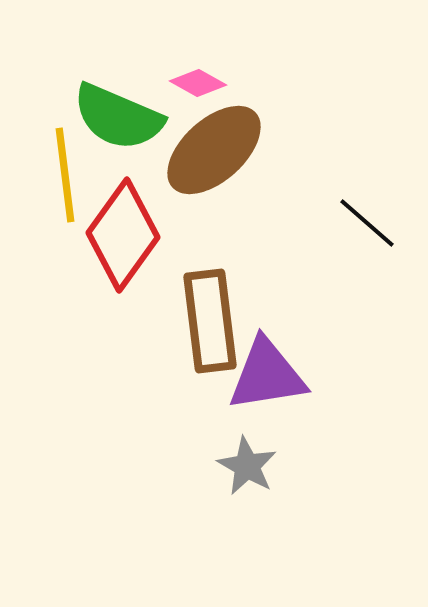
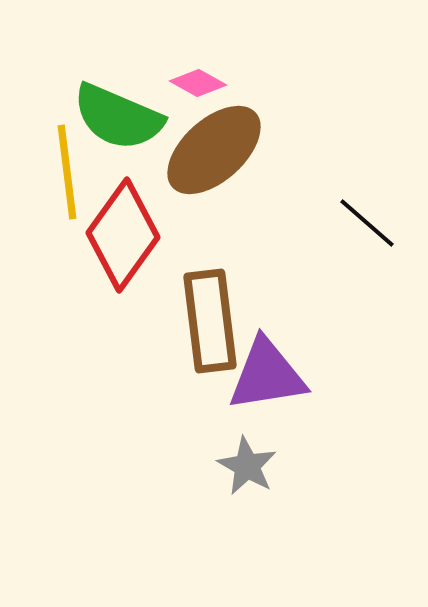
yellow line: moved 2 px right, 3 px up
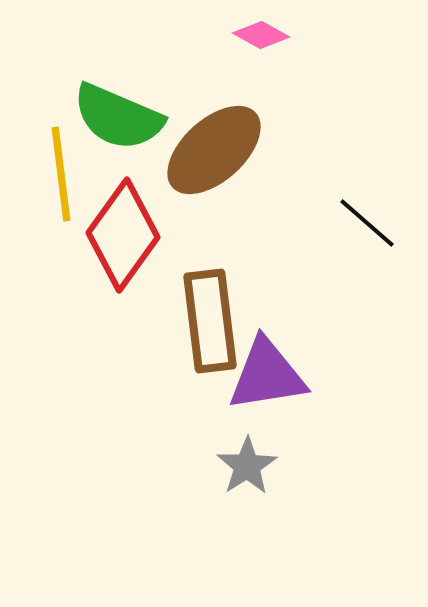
pink diamond: moved 63 px right, 48 px up
yellow line: moved 6 px left, 2 px down
gray star: rotated 10 degrees clockwise
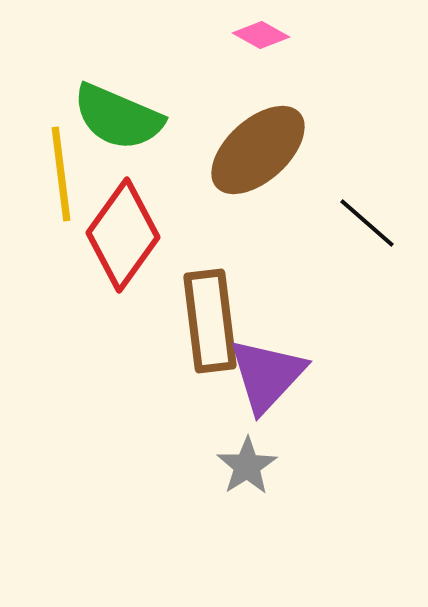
brown ellipse: moved 44 px right
purple triangle: rotated 38 degrees counterclockwise
